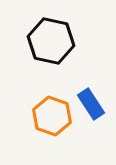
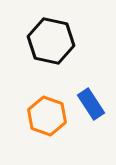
orange hexagon: moved 5 px left
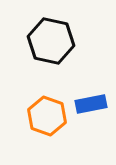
blue rectangle: rotated 68 degrees counterclockwise
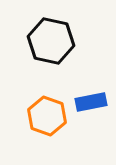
blue rectangle: moved 2 px up
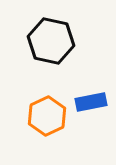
orange hexagon: rotated 15 degrees clockwise
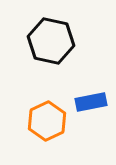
orange hexagon: moved 5 px down
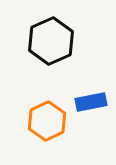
black hexagon: rotated 24 degrees clockwise
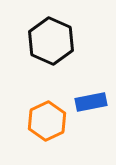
black hexagon: rotated 12 degrees counterclockwise
